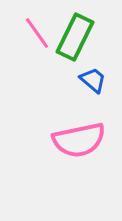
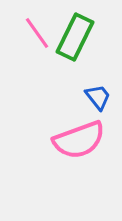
blue trapezoid: moved 5 px right, 17 px down; rotated 12 degrees clockwise
pink semicircle: rotated 8 degrees counterclockwise
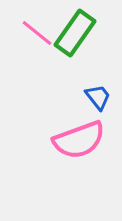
pink line: rotated 16 degrees counterclockwise
green rectangle: moved 4 px up; rotated 9 degrees clockwise
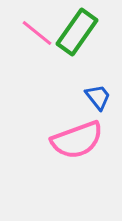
green rectangle: moved 2 px right, 1 px up
pink semicircle: moved 2 px left
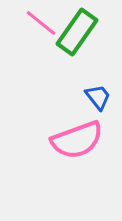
pink line: moved 4 px right, 10 px up
